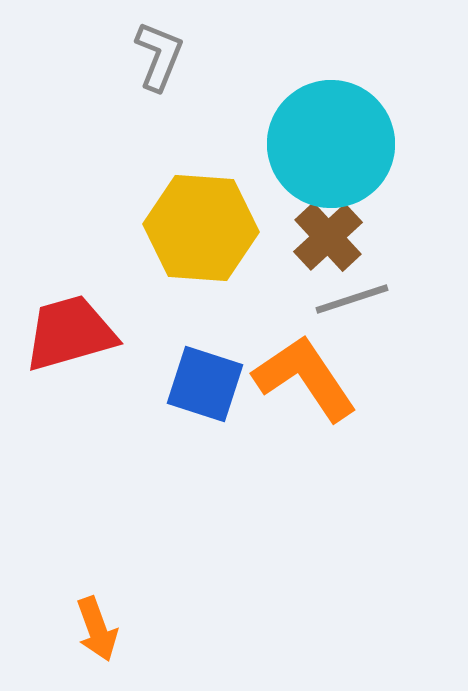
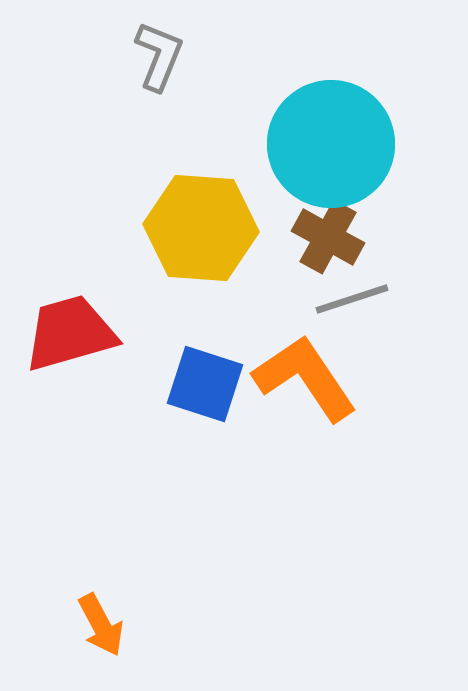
brown cross: rotated 18 degrees counterclockwise
orange arrow: moved 4 px right, 4 px up; rotated 8 degrees counterclockwise
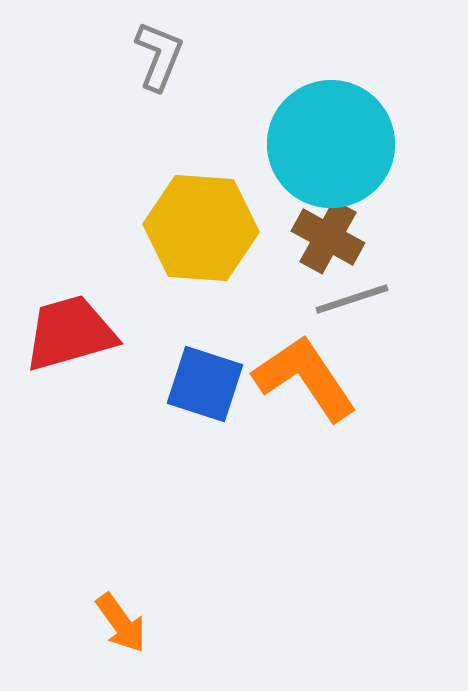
orange arrow: moved 20 px right, 2 px up; rotated 8 degrees counterclockwise
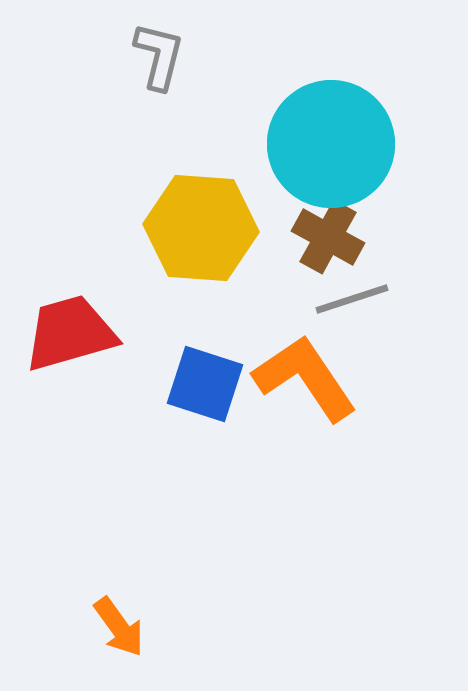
gray L-shape: rotated 8 degrees counterclockwise
orange arrow: moved 2 px left, 4 px down
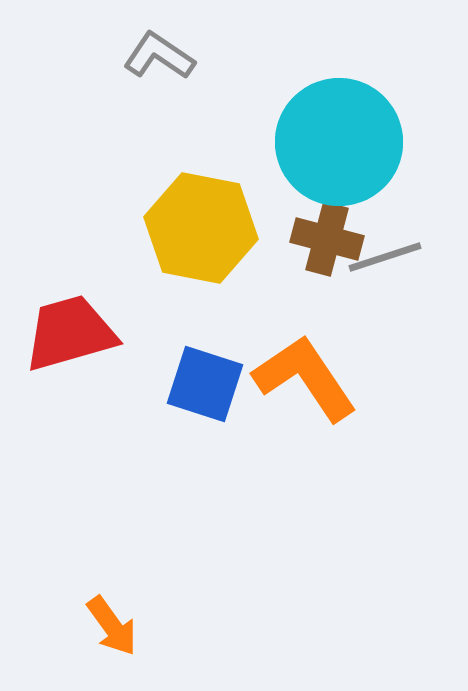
gray L-shape: rotated 70 degrees counterclockwise
cyan circle: moved 8 px right, 2 px up
yellow hexagon: rotated 7 degrees clockwise
brown cross: moved 1 px left, 2 px down; rotated 14 degrees counterclockwise
gray line: moved 33 px right, 42 px up
orange arrow: moved 7 px left, 1 px up
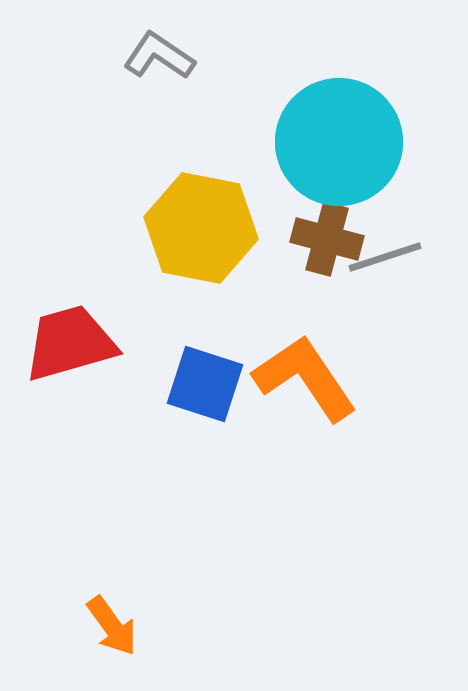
red trapezoid: moved 10 px down
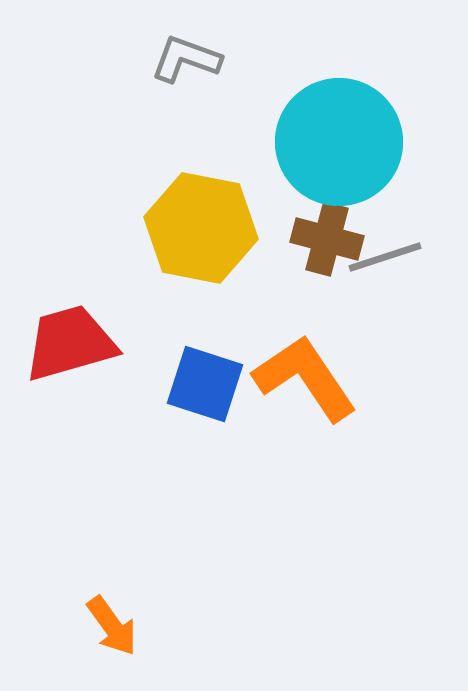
gray L-shape: moved 27 px right, 3 px down; rotated 14 degrees counterclockwise
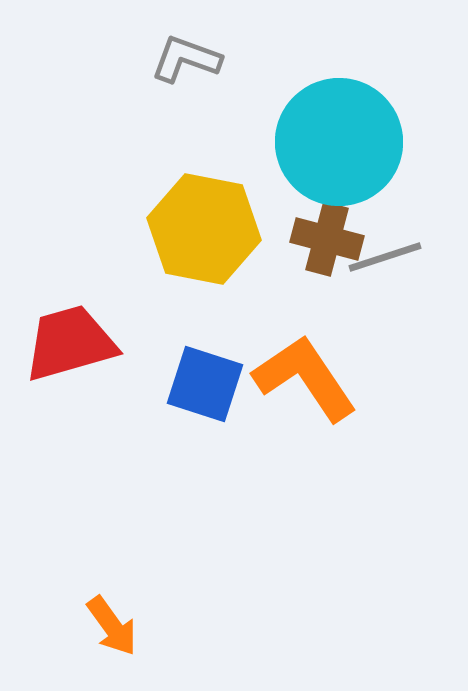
yellow hexagon: moved 3 px right, 1 px down
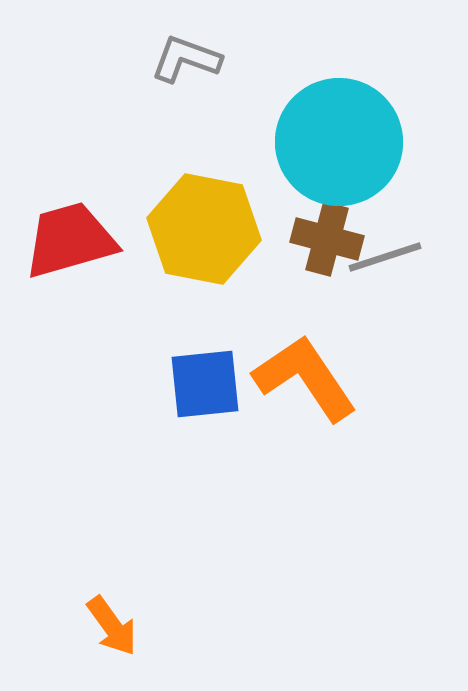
red trapezoid: moved 103 px up
blue square: rotated 24 degrees counterclockwise
